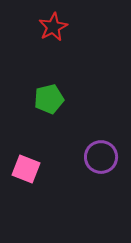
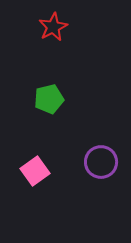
purple circle: moved 5 px down
pink square: moved 9 px right, 2 px down; rotated 32 degrees clockwise
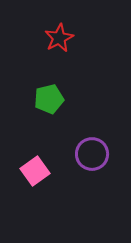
red star: moved 6 px right, 11 px down
purple circle: moved 9 px left, 8 px up
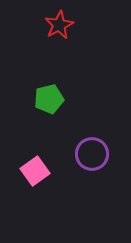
red star: moved 13 px up
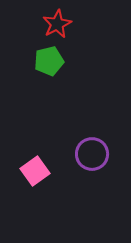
red star: moved 2 px left, 1 px up
green pentagon: moved 38 px up
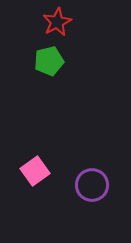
red star: moved 2 px up
purple circle: moved 31 px down
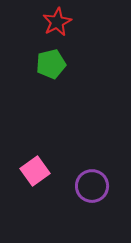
green pentagon: moved 2 px right, 3 px down
purple circle: moved 1 px down
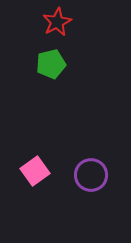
purple circle: moved 1 px left, 11 px up
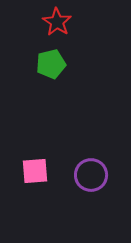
red star: rotated 12 degrees counterclockwise
pink square: rotated 32 degrees clockwise
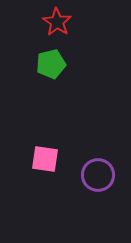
pink square: moved 10 px right, 12 px up; rotated 12 degrees clockwise
purple circle: moved 7 px right
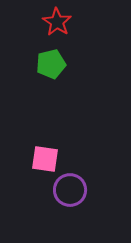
purple circle: moved 28 px left, 15 px down
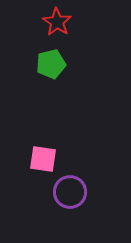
pink square: moved 2 px left
purple circle: moved 2 px down
